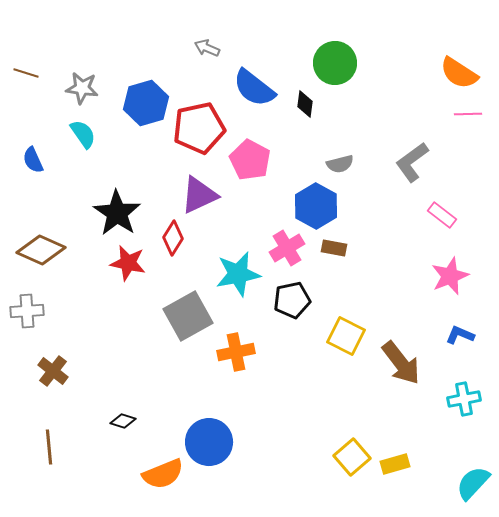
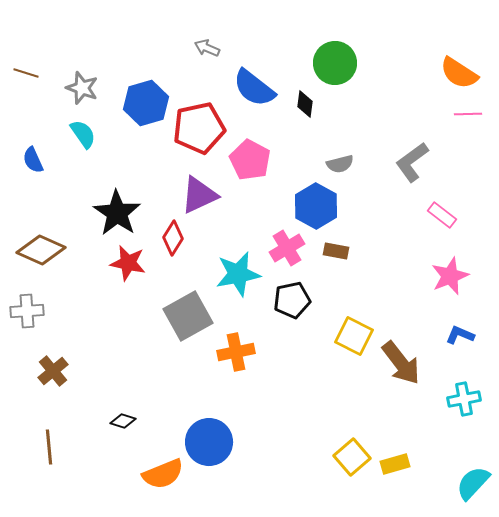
gray star at (82, 88): rotated 12 degrees clockwise
brown rectangle at (334, 248): moved 2 px right, 3 px down
yellow square at (346, 336): moved 8 px right
brown cross at (53, 371): rotated 12 degrees clockwise
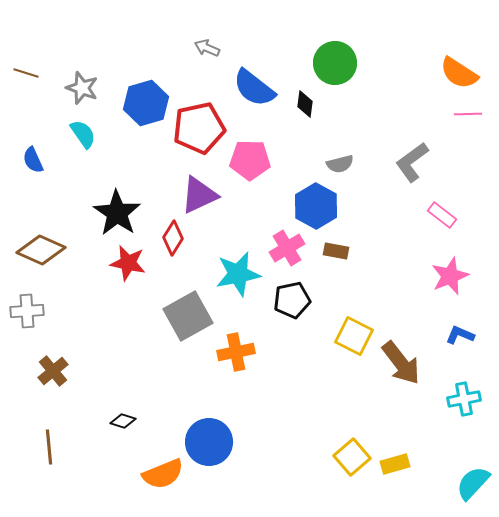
pink pentagon at (250, 160): rotated 27 degrees counterclockwise
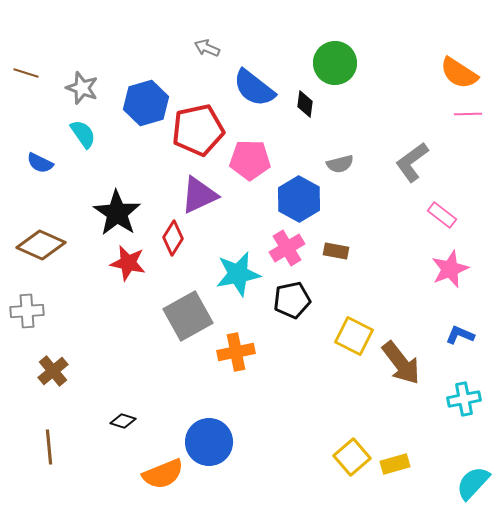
red pentagon at (199, 128): moved 1 px left, 2 px down
blue semicircle at (33, 160): moved 7 px right, 3 px down; rotated 40 degrees counterclockwise
blue hexagon at (316, 206): moved 17 px left, 7 px up
brown diamond at (41, 250): moved 5 px up
pink star at (450, 276): moved 7 px up
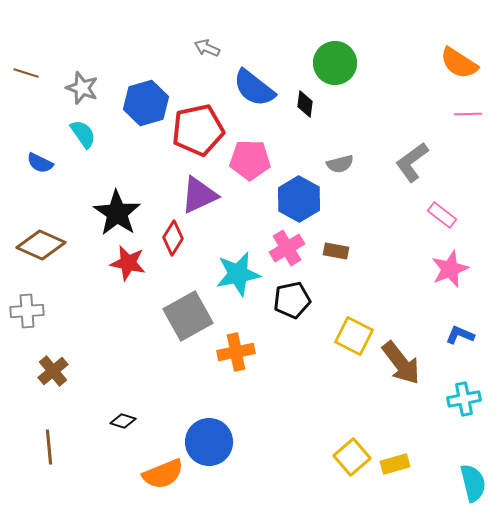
orange semicircle at (459, 73): moved 10 px up
cyan semicircle at (473, 483): rotated 123 degrees clockwise
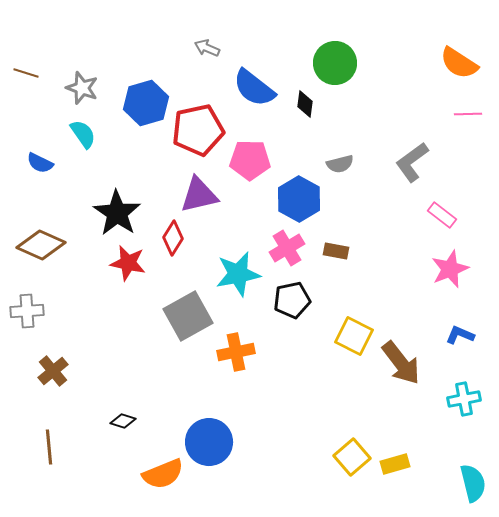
purple triangle at (199, 195): rotated 12 degrees clockwise
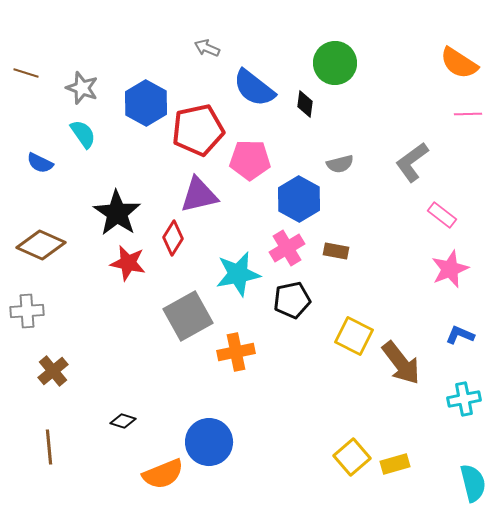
blue hexagon at (146, 103): rotated 15 degrees counterclockwise
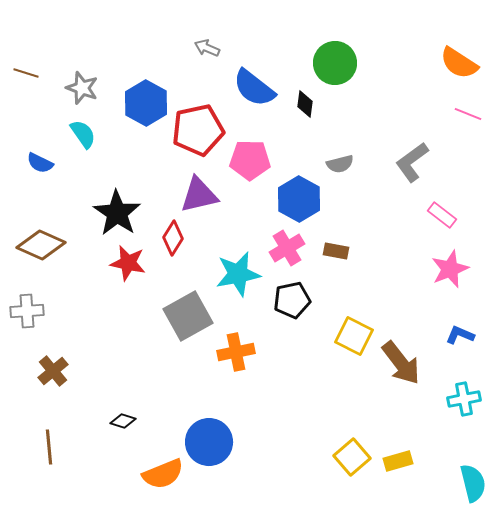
pink line at (468, 114): rotated 24 degrees clockwise
yellow rectangle at (395, 464): moved 3 px right, 3 px up
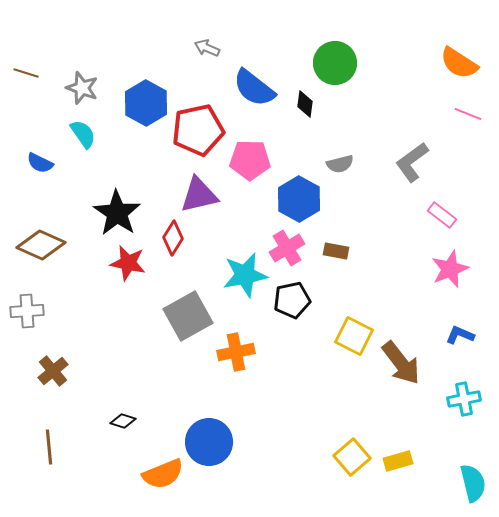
cyan star at (238, 274): moved 7 px right, 1 px down
